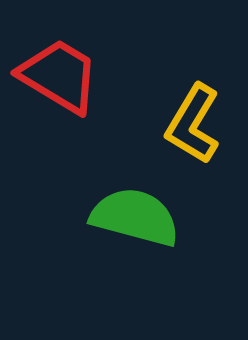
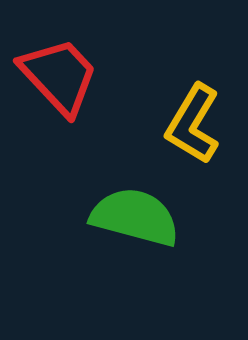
red trapezoid: rotated 16 degrees clockwise
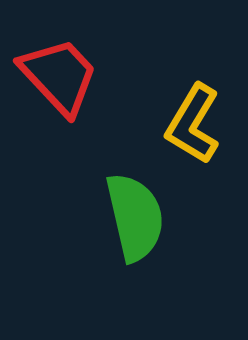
green semicircle: rotated 62 degrees clockwise
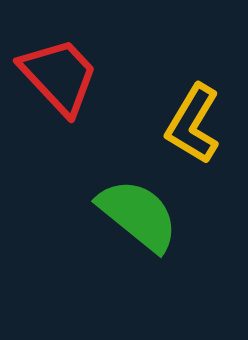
green semicircle: moved 3 px right, 2 px up; rotated 38 degrees counterclockwise
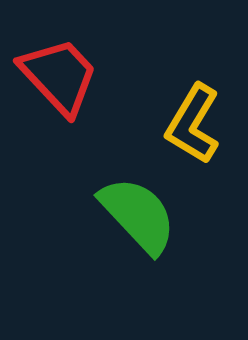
green semicircle: rotated 8 degrees clockwise
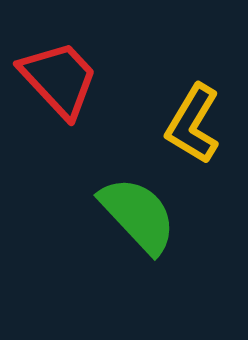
red trapezoid: moved 3 px down
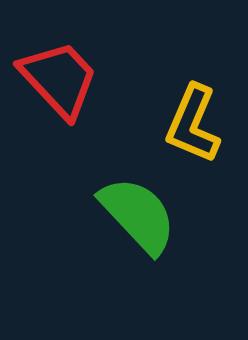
yellow L-shape: rotated 8 degrees counterclockwise
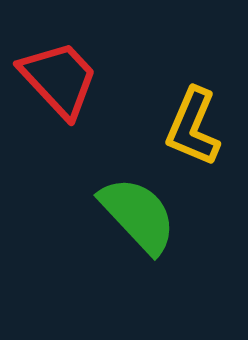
yellow L-shape: moved 3 px down
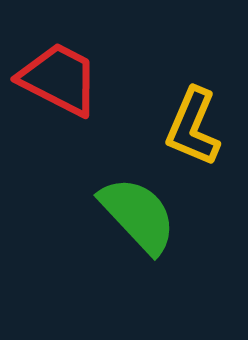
red trapezoid: rotated 20 degrees counterclockwise
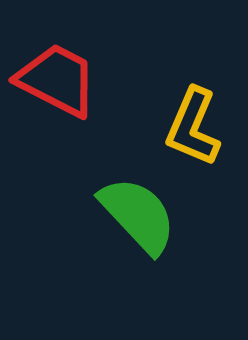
red trapezoid: moved 2 px left, 1 px down
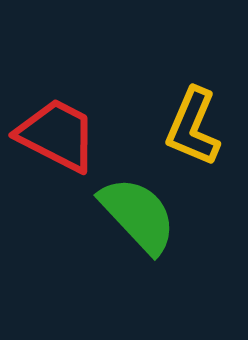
red trapezoid: moved 55 px down
